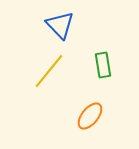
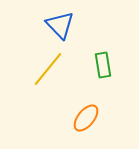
yellow line: moved 1 px left, 2 px up
orange ellipse: moved 4 px left, 2 px down
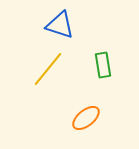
blue triangle: rotated 28 degrees counterclockwise
orange ellipse: rotated 12 degrees clockwise
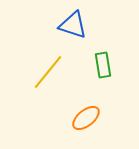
blue triangle: moved 13 px right
yellow line: moved 3 px down
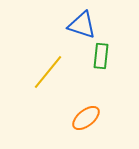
blue triangle: moved 9 px right
green rectangle: moved 2 px left, 9 px up; rotated 15 degrees clockwise
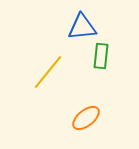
blue triangle: moved 2 px down; rotated 24 degrees counterclockwise
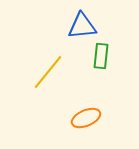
blue triangle: moved 1 px up
orange ellipse: rotated 16 degrees clockwise
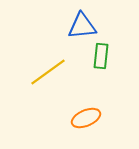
yellow line: rotated 15 degrees clockwise
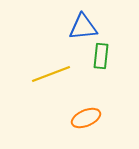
blue triangle: moved 1 px right, 1 px down
yellow line: moved 3 px right, 2 px down; rotated 15 degrees clockwise
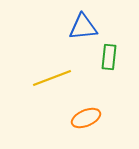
green rectangle: moved 8 px right, 1 px down
yellow line: moved 1 px right, 4 px down
